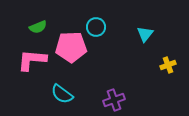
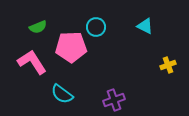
cyan triangle: moved 8 px up; rotated 42 degrees counterclockwise
pink L-shape: moved 2 px down; rotated 52 degrees clockwise
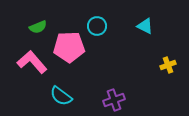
cyan circle: moved 1 px right, 1 px up
pink pentagon: moved 2 px left
pink L-shape: rotated 8 degrees counterclockwise
cyan semicircle: moved 1 px left, 2 px down
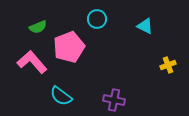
cyan circle: moved 7 px up
pink pentagon: rotated 20 degrees counterclockwise
purple cross: rotated 30 degrees clockwise
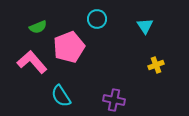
cyan triangle: rotated 30 degrees clockwise
yellow cross: moved 12 px left
cyan semicircle: rotated 20 degrees clockwise
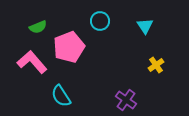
cyan circle: moved 3 px right, 2 px down
yellow cross: rotated 14 degrees counterclockwise
purple cross: moved 12 px right; rotated 25 degrees clockwise
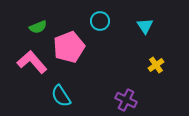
purple cross: rotated 10 degrees counterclockwise
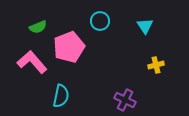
yellow cross: rotated 21 degrees clockwise
cyan semicircle: rotated 135 degrees counterclockwise
purple cross: moved 1 px left
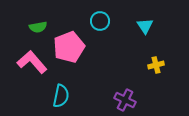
green semicircle: rotated 12 degrees clockwise
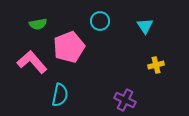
green semicircle: moved 3 px up
cyan semicircle: moved 1 px left, 1 px up
